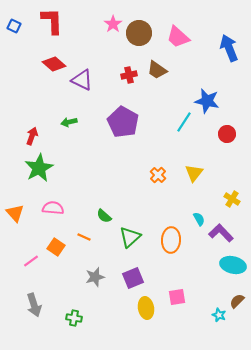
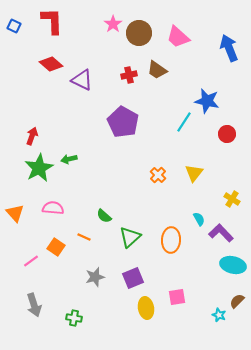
red diamond: moved 3 px left
green arrow: moved 37 px down
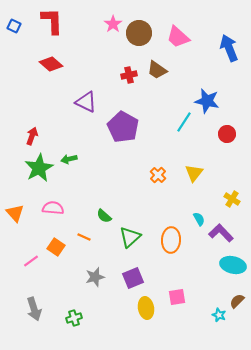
purple triangle: moved 4 px right, 22 px down
purple pentagon: moved 5 px down
gray arrow: moved 4 px down
green cross: rotated 28 degrees counterclockwise
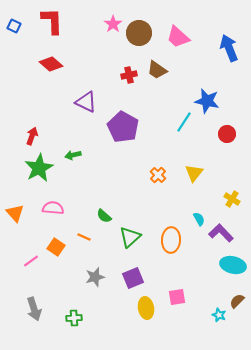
green arrow: moved 4 px right, 4 px up
green cross: rotated 14 degrees clockwise
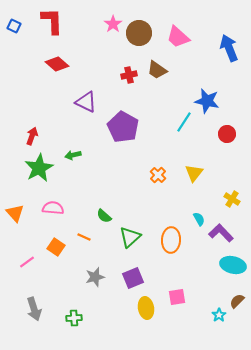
red diamond: moved 6 px right
pink line: moved 4 px left, 1 px down
cyan star: rotated 16 degrees clockwise
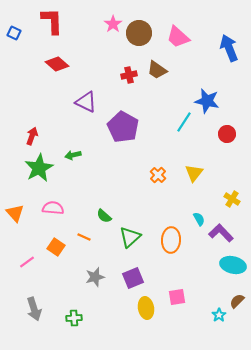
blue square: moved 7 px down
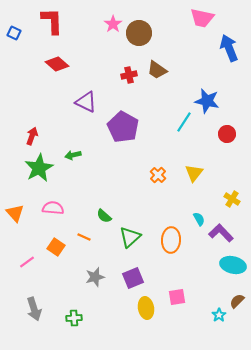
pink trapezoid: moved 24 px right, 19 px up; rotated 30 degrees counterclockwise
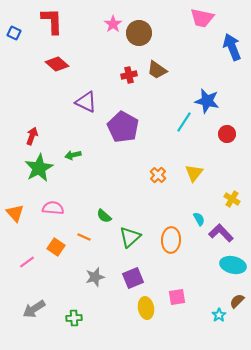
blue arrow: moved 3 px right, 1 px up
gray arrow: rotated 75 degrees clockwise
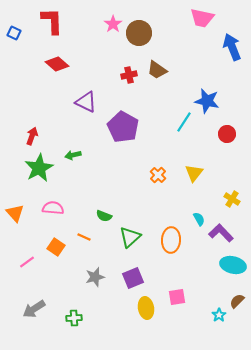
green semicircle: rotated 21 degrees counterclockwise
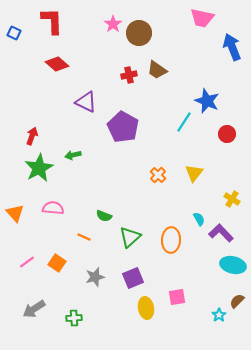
blue star: rotated 10 degrees clockwise
orange square: moved 1 px right, 16 px down
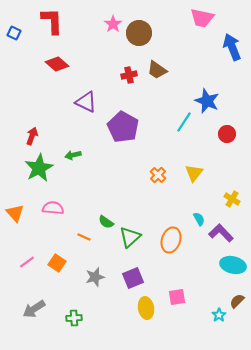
green semicircle: moved 2 px right, 6 px down; rotated 14 degrees clockwise
orange ellipse: rotated 15 degrees clockwise
